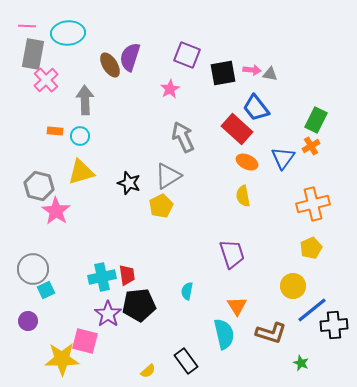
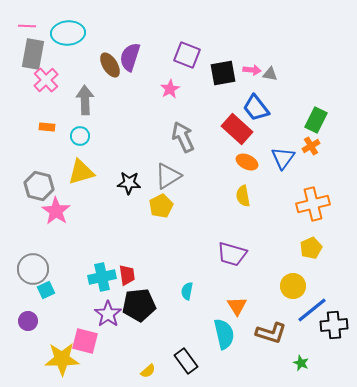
orange rectangle at (55, 131): moved 8 px left, 4 px up
black star at (129, 183): rotated 15 degrees counterclockwise
purple trapezoid at (232, 254): rotated 124 degrees clockwise
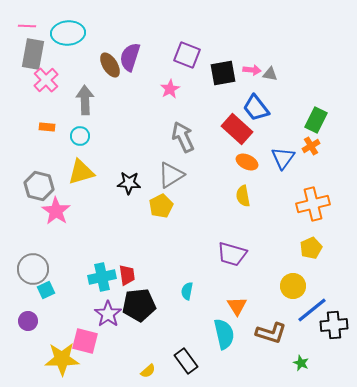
gray triangle at (168, 176): moved 3 px right, 1 px up
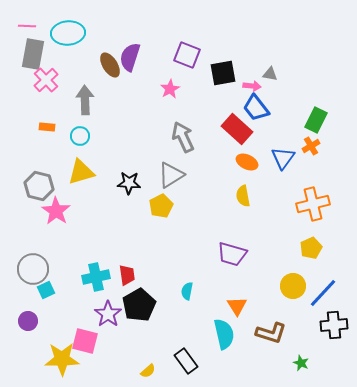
pink arrow at (252, 70): moved 16 px down
cyan cross at (102, 277): moved 6 px left
black pentagon at (139, 305): rotated 24 degrees counterclockwise
blue line at (312, 310): moved 11 px right, 17 px up; rotated 8 degrees counterclockwise
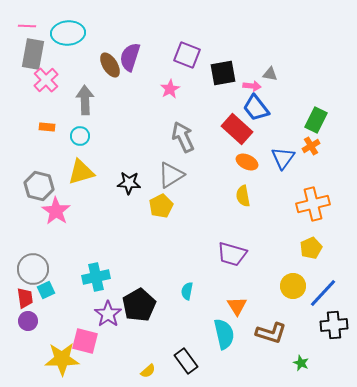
red trapezoid at (127, 275): moved 102 px left, 23 px down
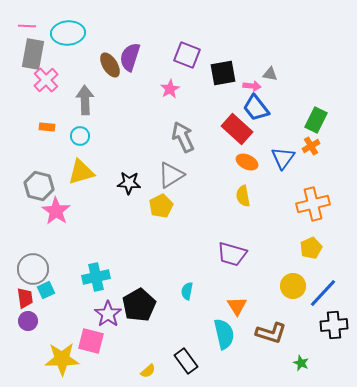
pink square at (85, 341): moved 6 px right
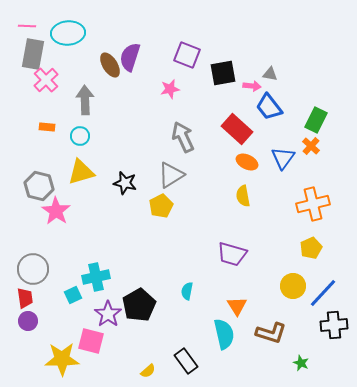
pink star at (170, 89): rotated 18 degrees clockwise
blue trapezoid at (256, 108): moved 13 px right, 1 px up
orange cross at (311, 146): rotated 18 degrees counterclockwise
black star at (129, 183): moved 4 px left; rotated 10 degrees clockwise
cyan square at (46, 290): moved 27 px right, 5 px down
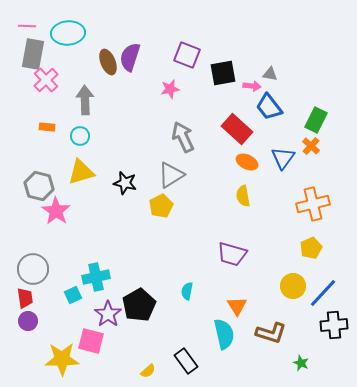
brown ellipse at (110, 65): moved 2 px left, 3 px up; rotated 10 degrees clockwise
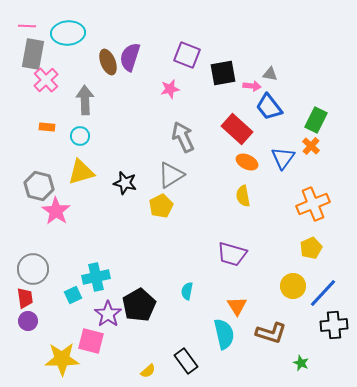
orange cross at (313, 204): rotated 8 degrees counterclockwise
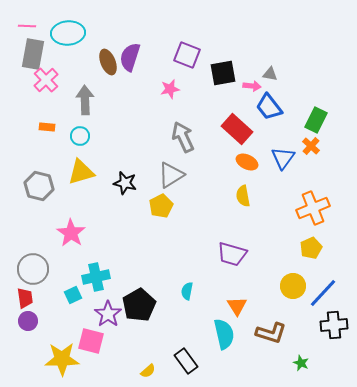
orange cross at (313, 204): moved 4 px down
pink star at (56, 211): moved 15 px right, 22 px down
